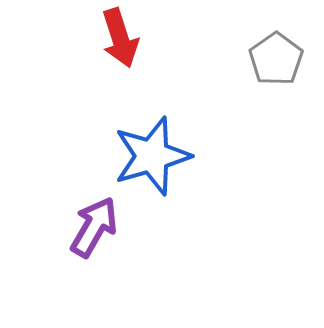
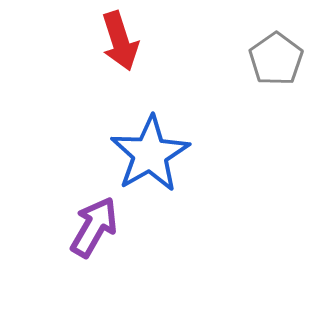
red arrow: moved 3 px down
blue star: moved 2 px left, 2 px up; rotated 14 degrees counterclockwise
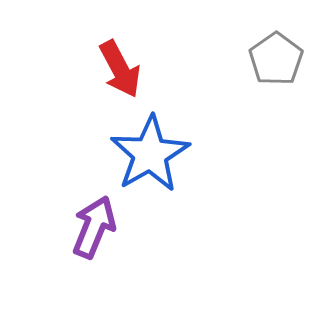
red arrow: moved 28 px down; rotated 10 degrees counterclockwise
purple arrow: rotated 8 degrees counterclockwise
